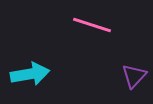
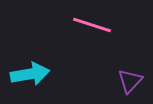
purple triangle: moved 4 px left, 5 px down
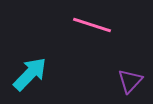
cyan arrow: rotated 36 degrees counterclockwise
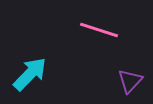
pink line: moved 7 px right, 5 px down
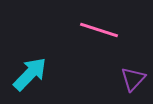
purple triangle: moved 3 px right, 2 px up
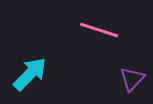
purple triangle: moved 1 px left
